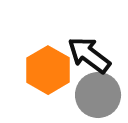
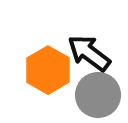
black arrow: moved 2 px up
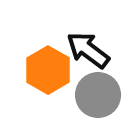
black arrow: moved 1 px left, 3 px up
